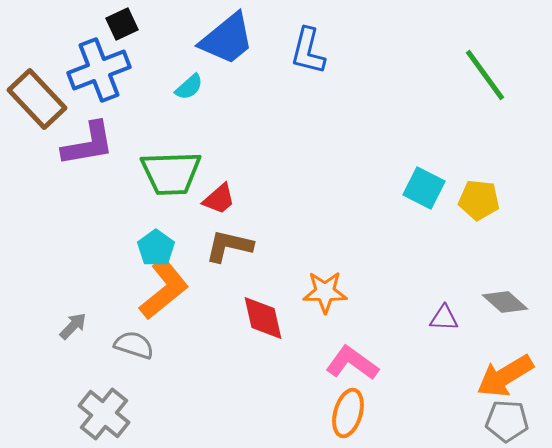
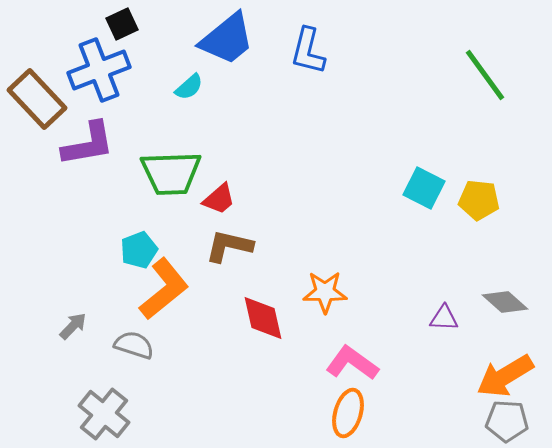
cyan pentagon: moved 17 px left, 2 px down; rotated 15 degrees clockwise
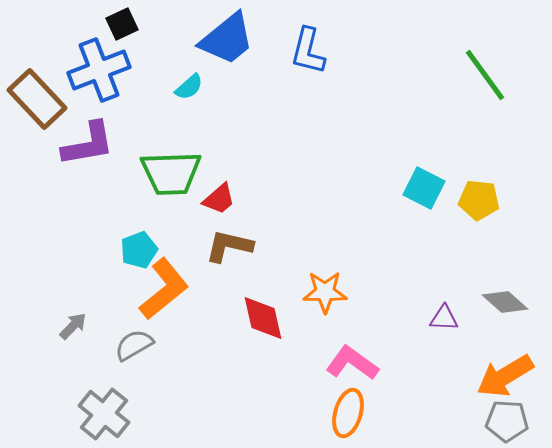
gray semicircle: rotated 48 degrees counterclockwise
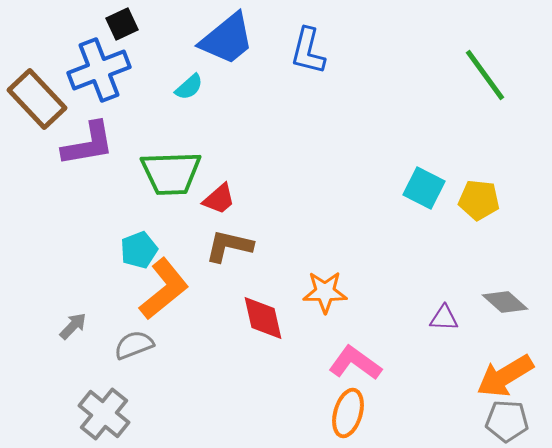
gray semicircle: rotated 9 degrees clockwise
pink L-shape: moved 3 px right
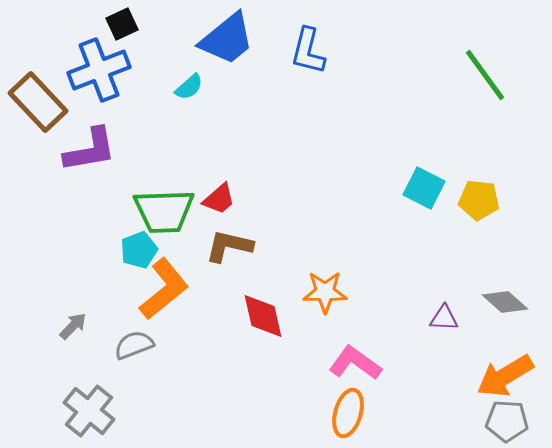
brown rectangle: moved 1 px right, 3 px down
purple L-shape: moved 2 px right, 6 px down
green trapezoid: moved 7 px left, 38 px down
red diamond: moved 2 px up
gray cross: moved 15 px left, 3 px up
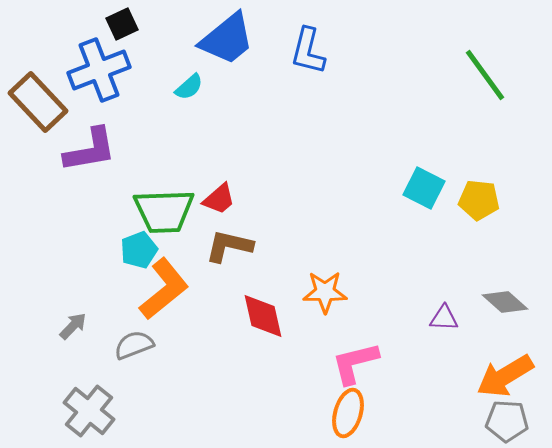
pink L-shape: rotated 50 degrees counterclockwise
